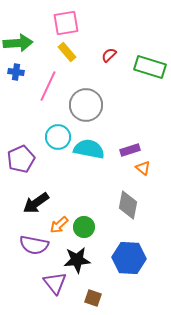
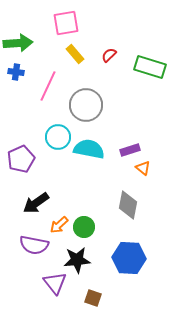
yellow rectangle: moved 8 px right, 2 px down
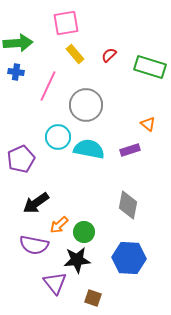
orange triangle: moved 5 px right, 44 px up
green circle: moved 5 px down
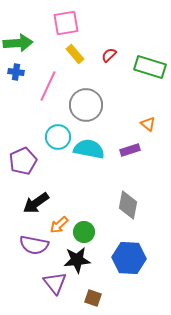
purple pentagon: moved 2 px right, 2 px down
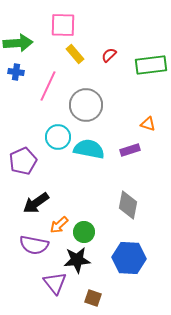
pink square: moved 3 px left, 2 px down; rotated 12 degrees clockwise
green rectangle: moved 1 px right, 2 px up; rotated 24 degrees counterclockwise
orange triangle: rotated 21 degrees counterclockwise
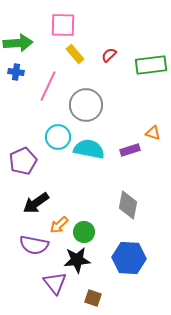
orange triangle: moved 5 px right, 9 px down
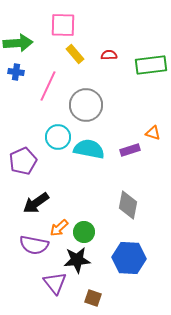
red semicircle: rotated 42 degrees clockwise
orange arrow: moved 3 px down
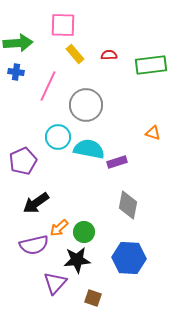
purple rectangle: moved 13 px left, 12 px down
purple semicircle: rotated 24 degrees counterclockwise
purple triangle: rotated 20 degrees clockwise
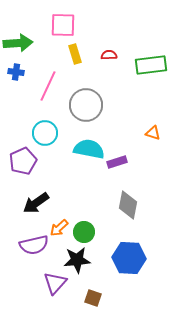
yellow rectangle: rotated 24 degrees clockwise
cyan circle: moved 13 px left, 4 px up
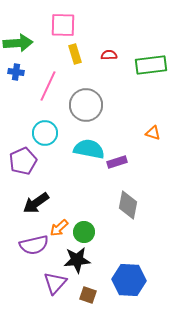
blue hexagon: moved 22 px down
brown square: moved 5 px left, 3 px up
